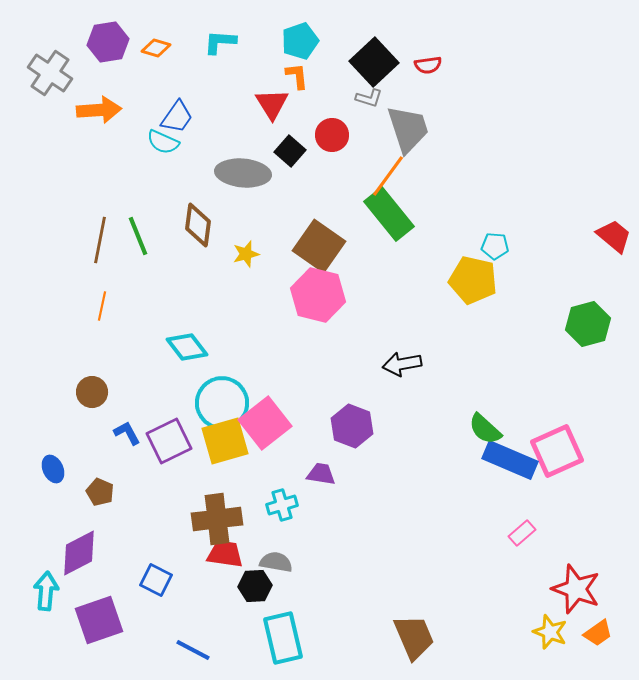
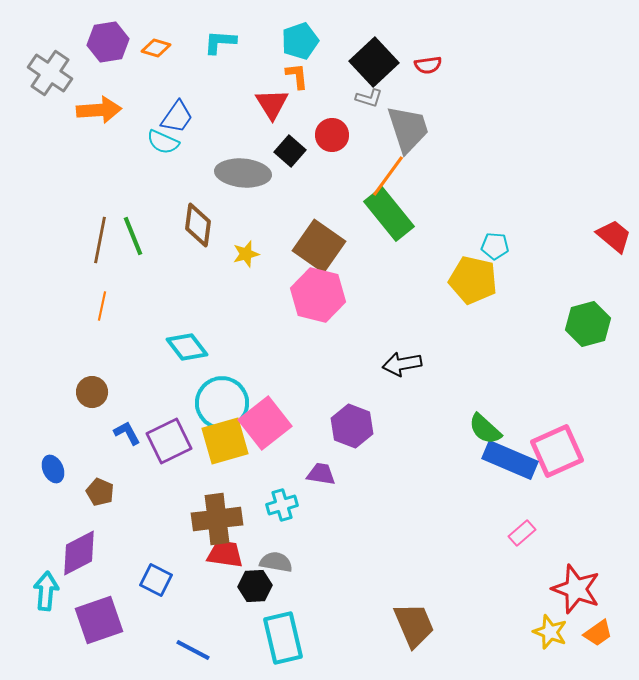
green line at (138, 236): moved 5 px left
brown trapezoid at (414, 637): moved 12 px up
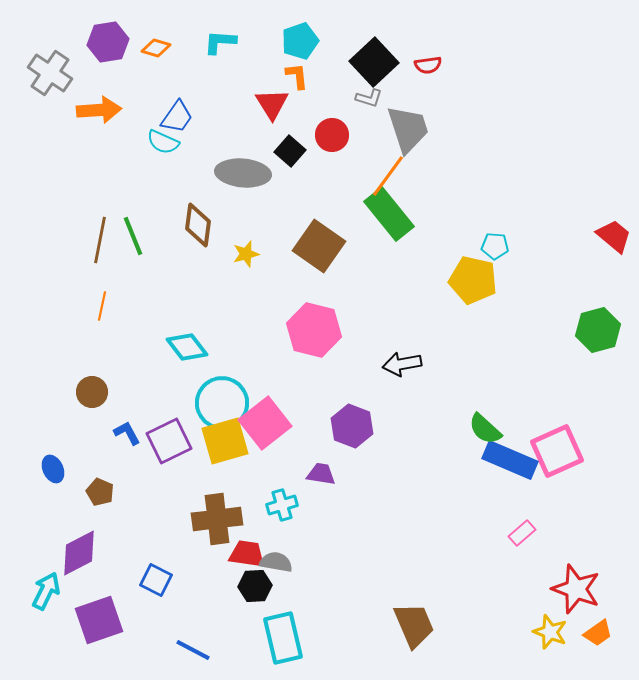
pink hexagon at (318, 295): moved 4 px left, 35 px down
green hexagon at (588, 324): moved 10 px right, 6 px down
red trapezoid at (225, 554): moved 22 px right
cyan arrow at (46, 591): rotated 21 degrees clockwise
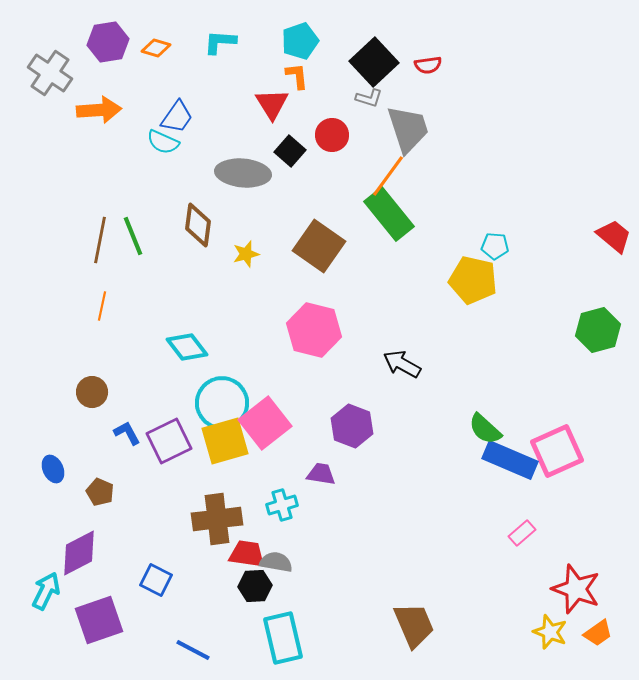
black arrow at (402, 364): rotated 39 degrees clockwise
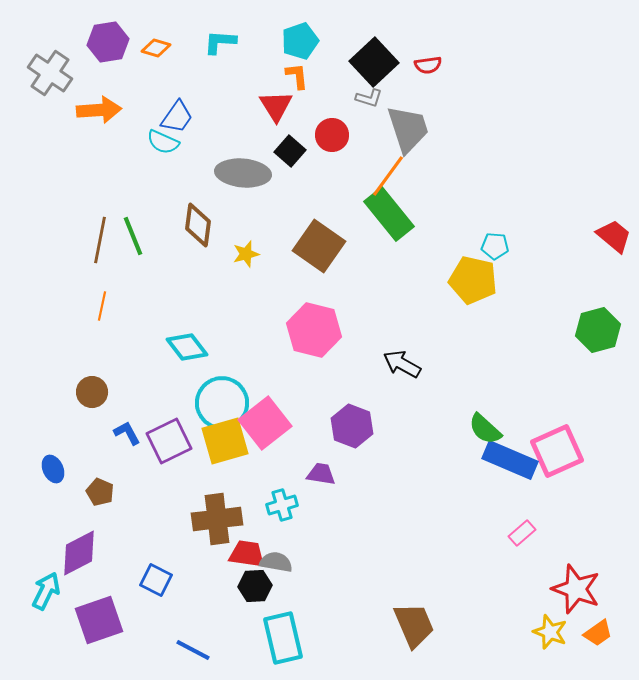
red triangle at (272, 104): moved 4 px right, 2 px down
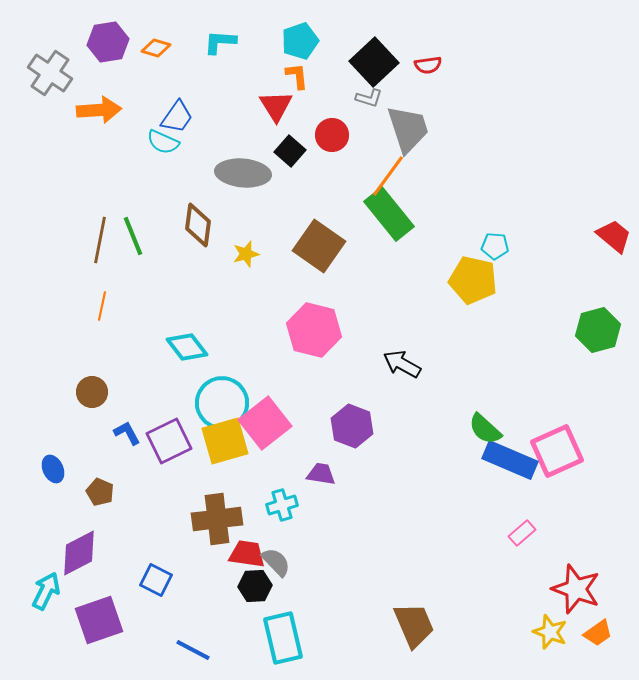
gray semicircle at (276, 562): rotated 36 degrees clockwise
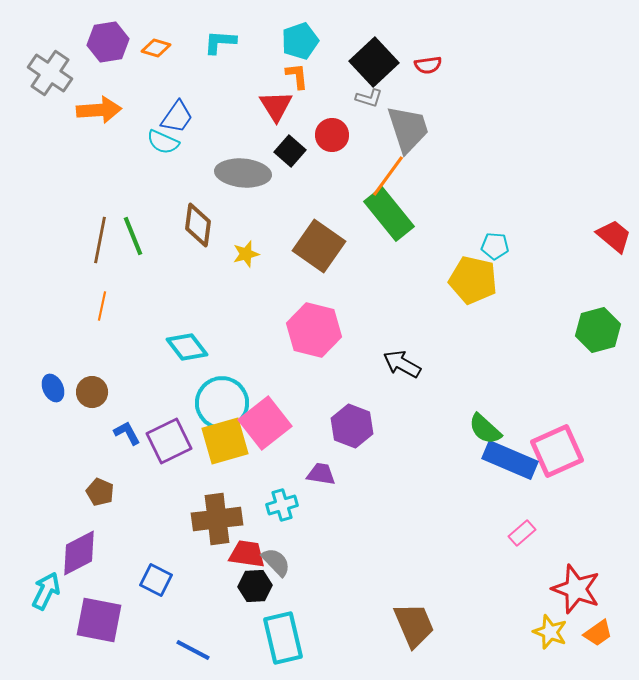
blue ellipse at (53, 469): moved 81 px up
purple square at (99, 620): rotated 30 degrees clockwise
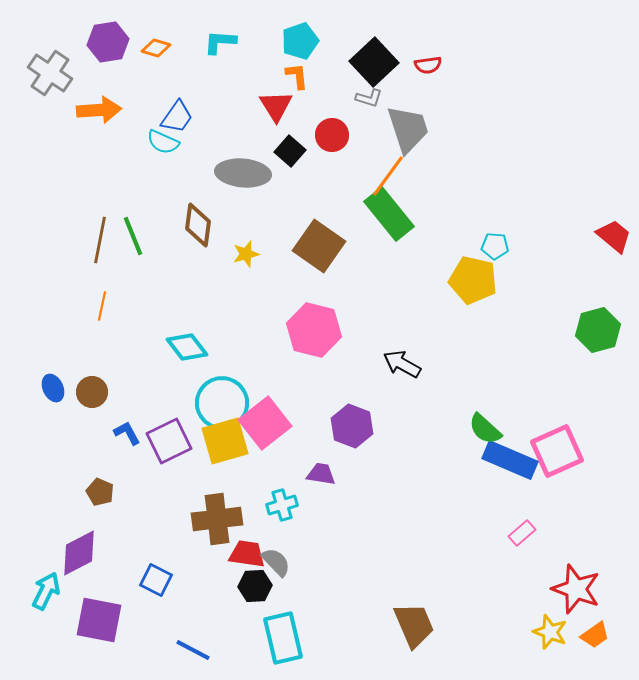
orange trapezoid at (598, 633): moved 3 px left, 2 px down
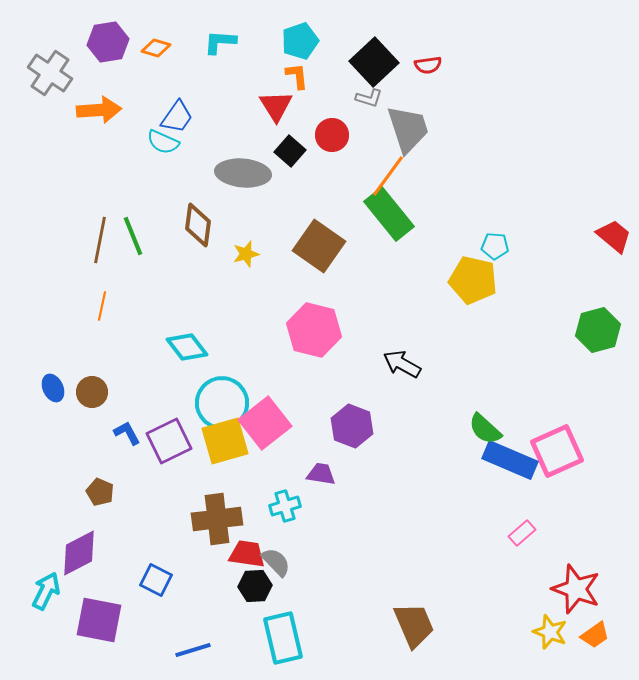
cyan cross at (282, 505): moved 3 px right, 1 px down
blue line at (193, 650): rotated 45 degrees counterclockwise
